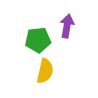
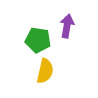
green pentagon: rotated 15 degrees clockwise
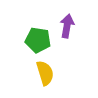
yellow semicircle: moved 2 px down; rotated 30 degrees counterclockwise
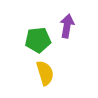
green pentagon: rotated 15 degrees counterclockwise
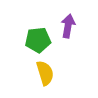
purple arrow: moved 1 px right
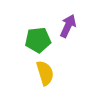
purple arrow: rotated 15 degrees clockwise
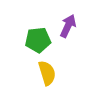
yellow semicircle: moved 2 px right
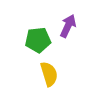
yellow semicircle: moved 2 px right, 1 px down
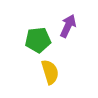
yellow semicircle: moved 1 px right, 2 px up
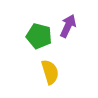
green pentagon: moved 1 px right, 4 px up; rotated 20 degrees clockwise
